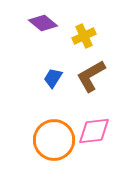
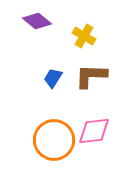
purple diamond: moved 6 px left, 2 px up
yellow cross: rotated 35 degrees counterclockwise
brown L-shape: rotated 32 degrees clockwise
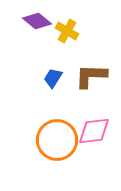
yellow cross: moved 17 px left, 5 px up
orange circle: moved 3 px right
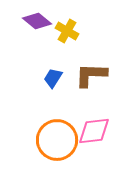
brown L-shape: moved 1 px up
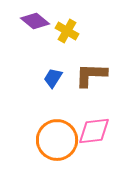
purple diamond: moved 2 px left
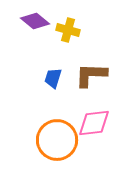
yellow cross: moved 1 px right, 1 px up; rotated 15 degrees counterclockwise
blue trapezoid: rotated 15 degrees counterclockwise
pink diamond: moved 8 px up
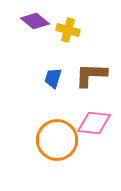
pink diamond: rotated 12 degrees clockwise
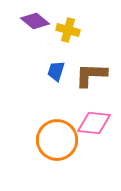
blue trapezoid: moved 3 px right, 7 px up
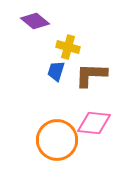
yellow cross: moved 17 px down
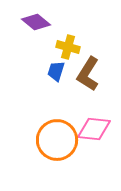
purple diamond: moved 1 px right, 1 px down
brown L-shape: moved 3 px left, 1 px up; rotated 60 degrees counterclockwise
pink diamond: moved 6 px down
